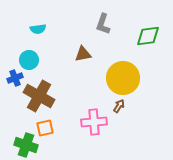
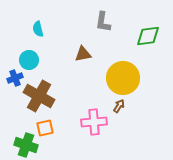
gray L-shape: moved 2 px up; rotated 10 degrees counterclockwise
cyan semicircle: rotated 84 degrees clockwise
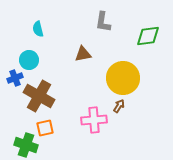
pink cross: moved 2 px up
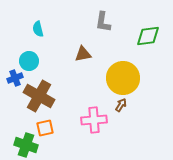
cyan circle: moved 1 px down
brown arrow: moved 2 px right, 1 px up
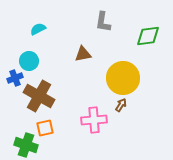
cyan semicircle: rotated 77 degrees clockwise
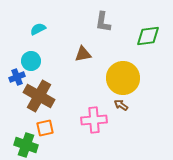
cyan circle: moved 2 px right
blue cross: moved 2 px right, 1 px up
brown arrow: rotated 88 degrees counterclockwise
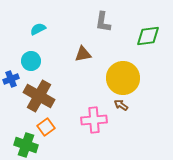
blue cross: moved 6 px left, 2 px down
orange square: moved 1 px right, 1 px up; rotated 24 degrees counterclockwise
